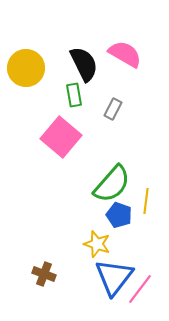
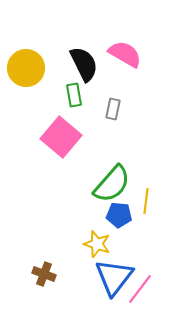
gray rectangle: rotated 15 degrees counterclockwise
blue pentagon: rotated 15 degrees counterclockwise
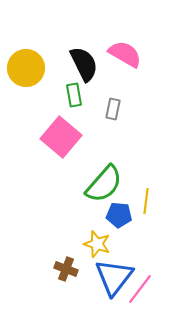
green semicircle: moved 8 px left
brown cross: moved 22 px right, 5 px up
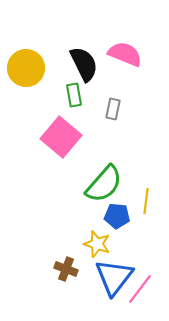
pink semicircle: rotated 8 degrees counterclockwise
blue pentagon: moved 2 px left, 1 px down
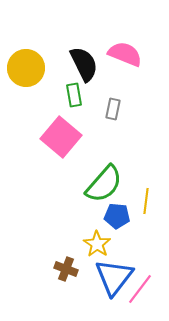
yellow star: rotated 16 degrees clockwise
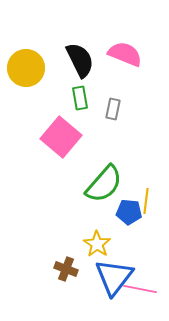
black semicircle: moved 4 px left, 4 px up
green rectangle: moved 6 px right, 3 px down
blue pentagon: moved 12 px right, 4 px up
pink line: rotated 64 degrees clockwise
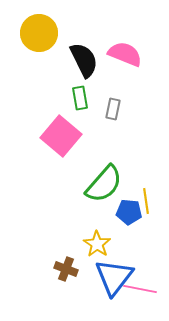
black semicircle: moved 4 px right
yellow circle: moved 13 px right, 35 px up
pink square: moved 1 px up
yellow line: rotated 15 degrees counterclockwise
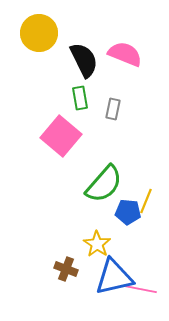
yellow line: rotated 30 degrees clockwise
blue pentagon: moved 1 px left
blue triangle: rotated 39 degrees clockwise
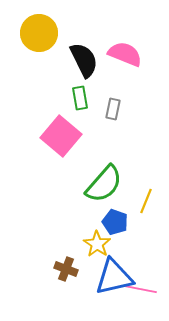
blue pentagon: moved 13 px left, 10 px down; rotated 15 degrees clockwise
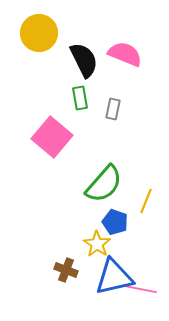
pink square: moved 9 px left, 1 px down
brown cross: moved 1 px down
